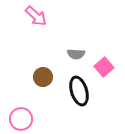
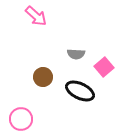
black ellipse: moved 1 px right; rotated 48 degrees counterclockwise
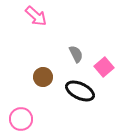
gray semicircle: rotated 120 degrees counterclockwise
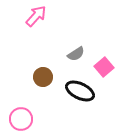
pink arrow: rotated 90 degrees counterclockwise
gray semicircle: rotated 84 degrees clockwise
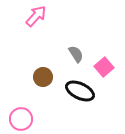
gray semicircle: rotated 90 degrees counterclockwise
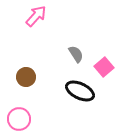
brown circle: moved 17 px left
pink circle: moved 2 px left
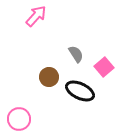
brown circle: moved 23 px right
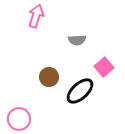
pink arrow: rotated 25 degrees counterclockwise
gray semicircle: moved 1 px right, 14 px up; rotated 120 degrees clockwise
black ellipse: rotated 68 degrees counterclockwise
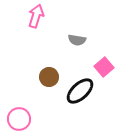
gray semicircle: rotated 12 degrees clockwise
